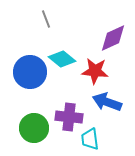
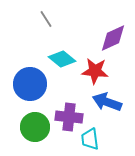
gray line: rotated 12 degrees counterclockwise
blue circle: moved 12 px down
green circle: moved 1 px right, 1 px up
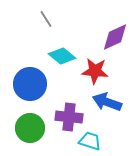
purple diamond: moved 2 px right, 1 px up
cyan diamond: moved 3 px up
green circle: moved 5 px left, 1 px down
cyan trapezoid: moved 2 px down; rotated 115 degrees clockwise
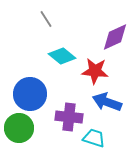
blue circle: moved 10 px down
green circle: moved 11 px left
cyan trapezoid: moved 4 px right, 3 px up
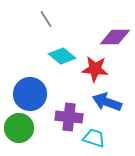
purple diamond: rotated 24 degrees clockwise
red star: moved 2 px up
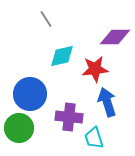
cyan diamond: rotated 52 degrees counterclockwise
red star: rotated 12 degrees counterclockwise
blue arrow: rotated 52 degrees clockwise
cyan trapezoid: rotated 125 degrees counterclockwise
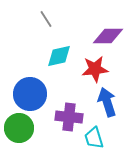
purple diamond: moved 7 px left, 1 px up
cyan diamond: moved 3 px left
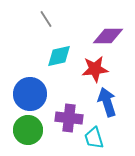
purple cross: moved 1 px down
green circle: moved 9 px right, 2 px down
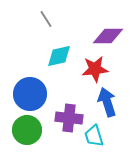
green circle: moved 1 px left
cyan trapezoid: moved 2 px up
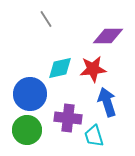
cyan diamond: moved 1 px right, 12 px down
red star: moved 2 px left
purple cross: moved 1 px left
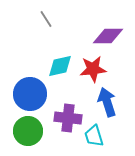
cyan diamond: moved 2 px up
green circle: moved 1 px right, 1 px down
